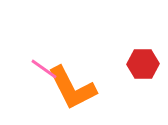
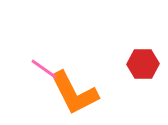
orange L-shape: moved 2 px right, 5 px down
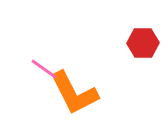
red hexagon: moved 21 px up
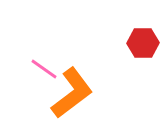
orange L-shape: moved 2 px left; rotated 100 degrees counterclockwise
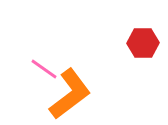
orange L-shape: moved 2 px left, 1 px down
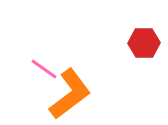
red hexagon: moved 1 px right
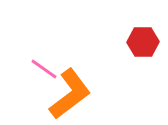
red hexagon: moved 1 px left, 1 px up
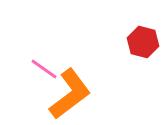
red hexagon: rotated 16 degrees clockwise
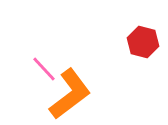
pink line: rotated 12 degrees clockwise
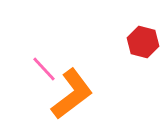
orange L-shape: moved 2 px right
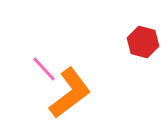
orange L-shape: moved 2 px left, 1 px up
